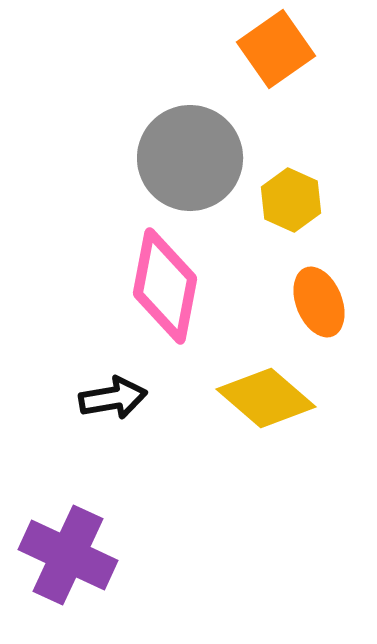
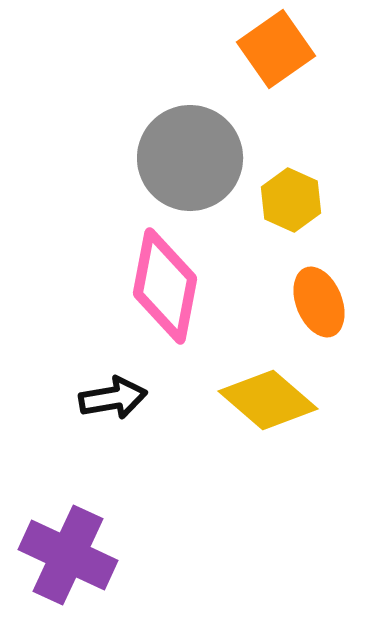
yellow diamond: moved 2 px right, 2 px down
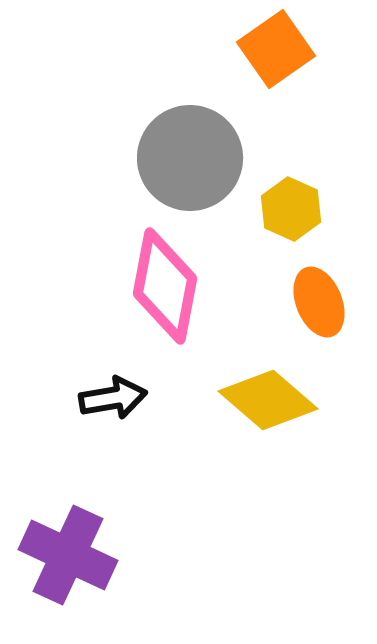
yellow hexagon: moved 9 px down
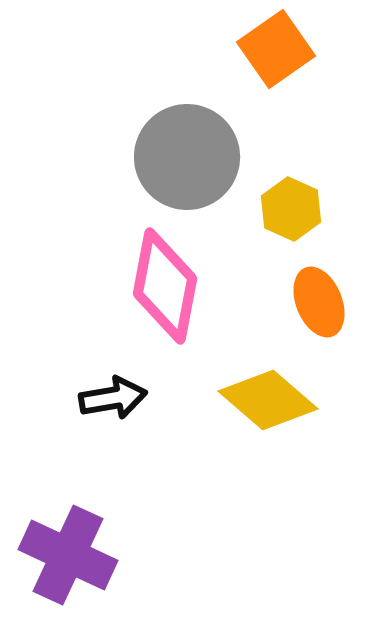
gray circle: moved 3 px left, 1 px up
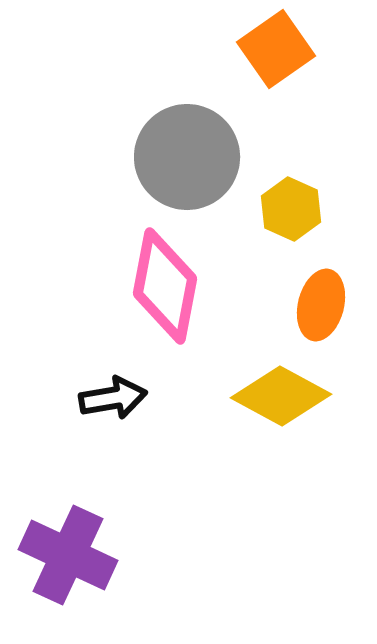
orange ellipse: moved 2 px right, 3 px down; rotated 36 degrees clockwise
yellow diamond: moved 13 px right, 4 px up; rotated 12 degrees counterclockwise
